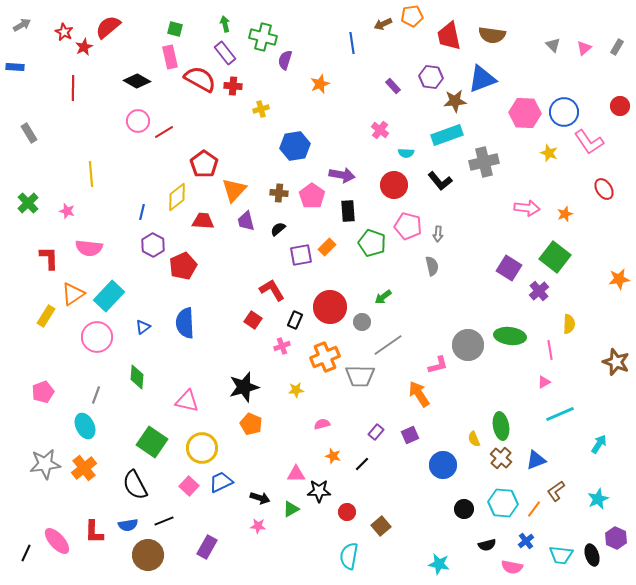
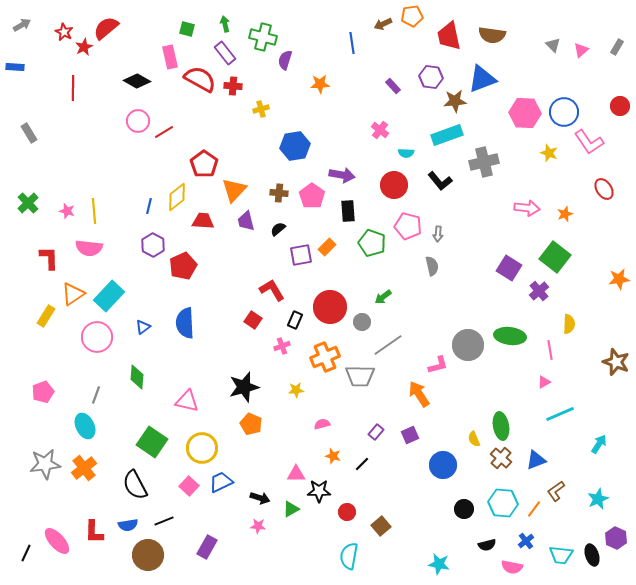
red semicircle at (108, 27): moved 2 px left, 1 px down
green square at (175, 29): moved 12 px right
pink triangle at (584, 48): moved 3 px left, 2 px down
orange star at (320, 84): rotated 18 degrees clockwise
yellow line at (91, 174): moved 3 px right, 37 px down
blue line at (142, 212): moved 7 px right, 6 px up
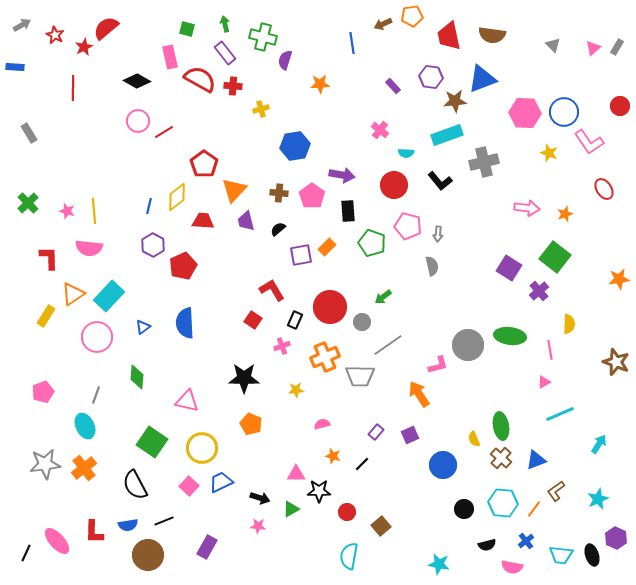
red star at (64, 32): moved 9 px left, 3 px down
pink triangle at (581, 50): moved 12 px right, 2 px up
black star at (244, 387): moved 9 px up; rotated 16 degrees clockwise
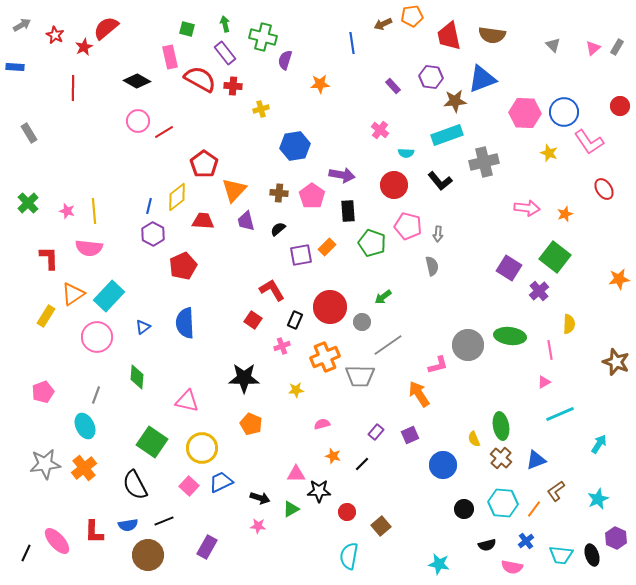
purple hexagon at (153, 245): moved 11 px up
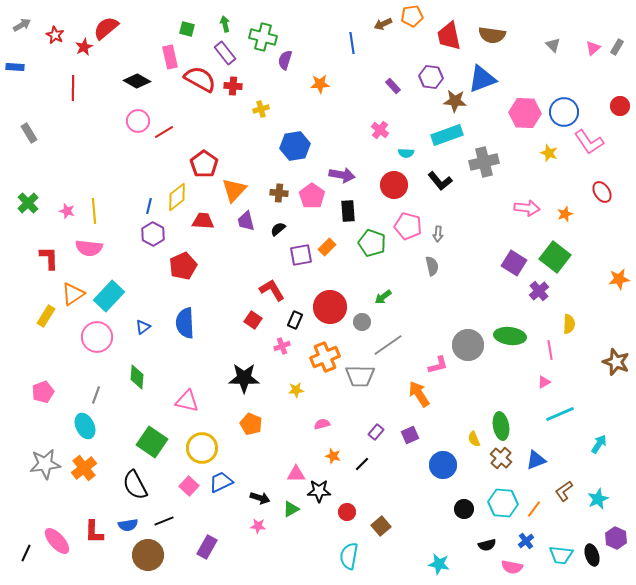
brown star at (455, 101): rotated 10 degrees clockwise
red ellipse at (604, 189): moved 2 px left, 3 px down
purple square at (509, 268): moved 5 px right, 5 px up
brown L-shape at (556, 491): moved 8 px right
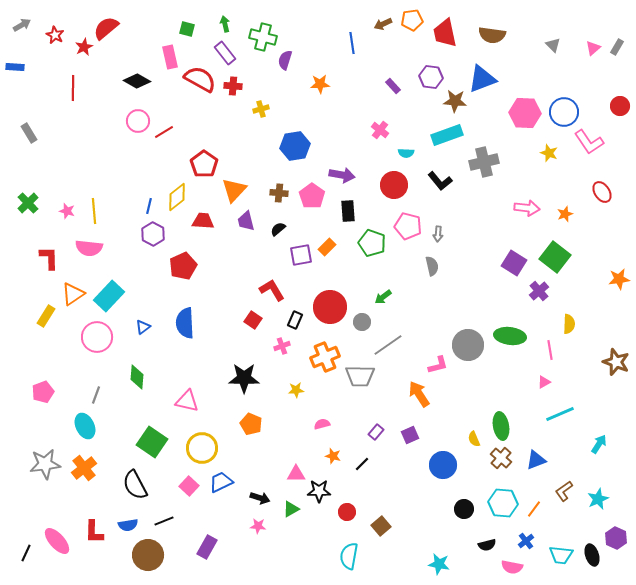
orange pentagon at (412, 16): moved 4 px down
red trapezoid at (449, 36): moved 4 px left, 3 px up
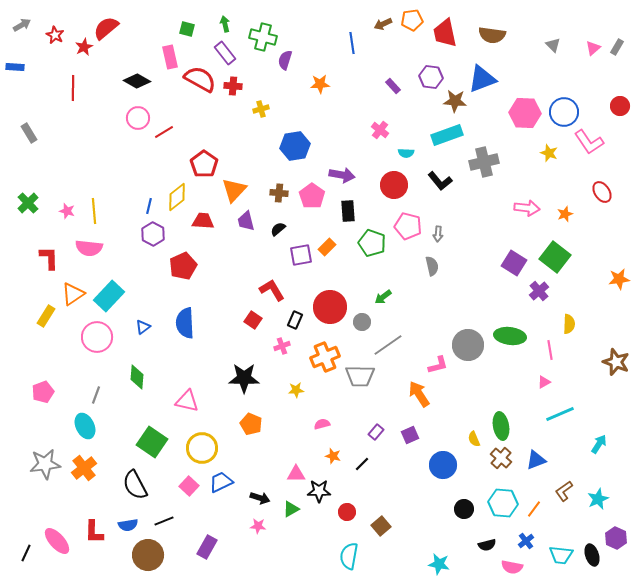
pink circle at (138, 121): moved 3 px up
